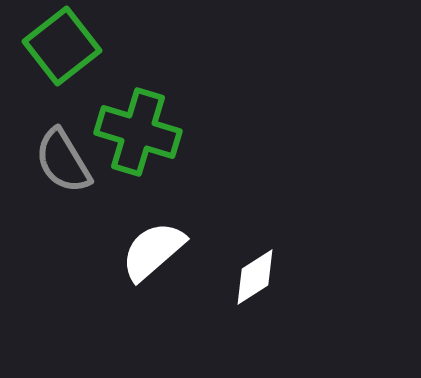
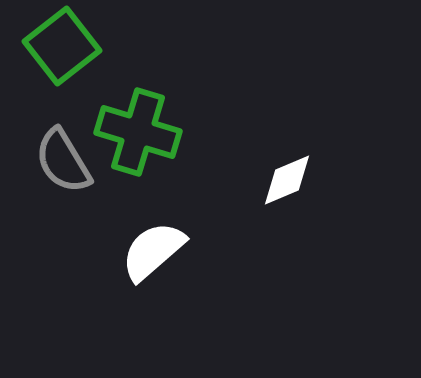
white diamond: moved 32 px right, 97 px up; rotated 10 degrees clockwise
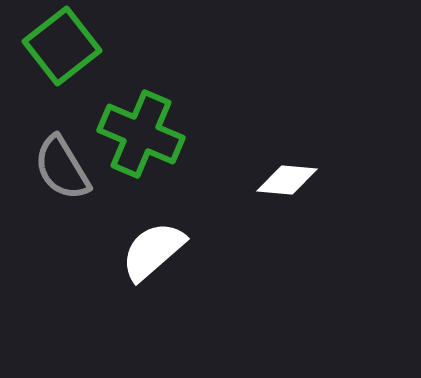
green cross: moved 3 px right, 2 px down; rotated 6 degrees clockwise
gray semicircle: moved 1 px left, 7 px down
white diamond: rotated 28 degrees clockwise
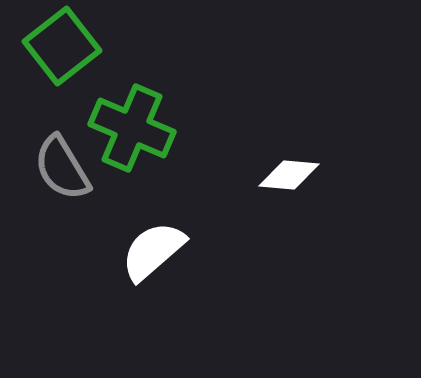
green cross: moved 9 px left, 6 px up
white diamond: moved 2 px right, 5 px up
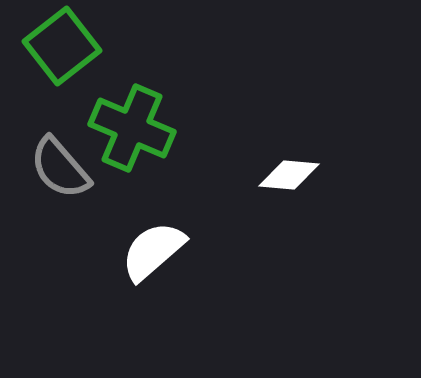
gray semicircle: moved 2 px left; rotated 10 degrees counterclockwise
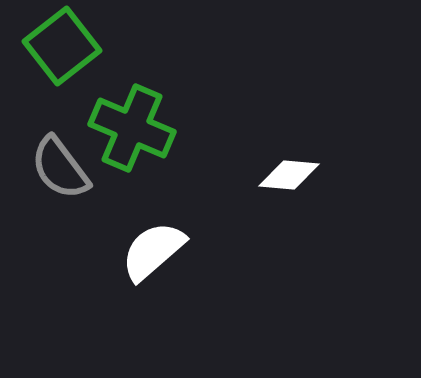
gray semicircle: rotated 4 degrees clockwise
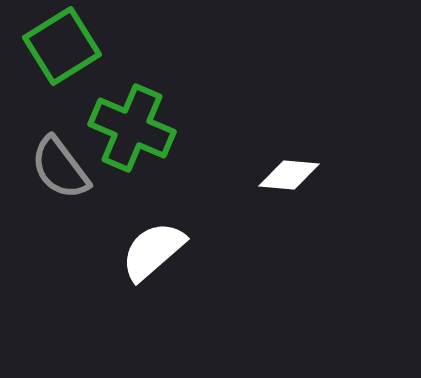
green square: rotated 6 degrees clockwise
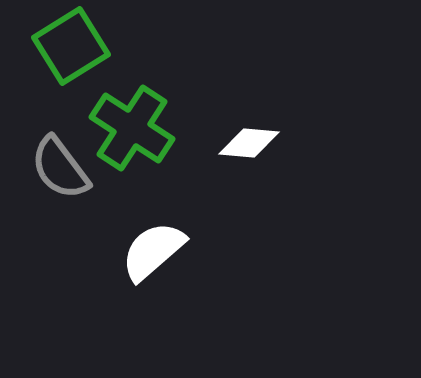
green square: moved 9 px right
green cross: rotated 10 degrees clockwise
white diamond: moved 40 px left, 32 px up
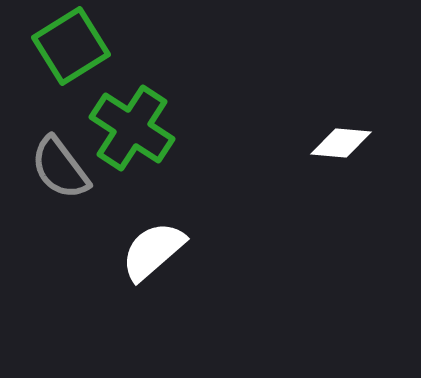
white diamond: moved 92 px right
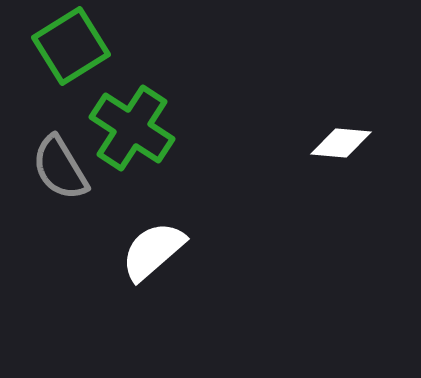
gray semicircle: rotated 6 degrees clockwise
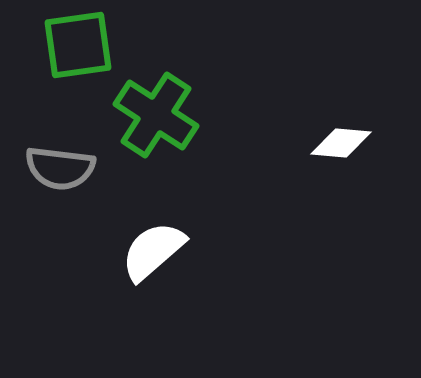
green square: moved 7 px right, 1 px up; rotated 24 degrees clockwise
green cross: moved 24 px right, 13 px up
gray semicircle: rotated 52 degrees counterclockwise
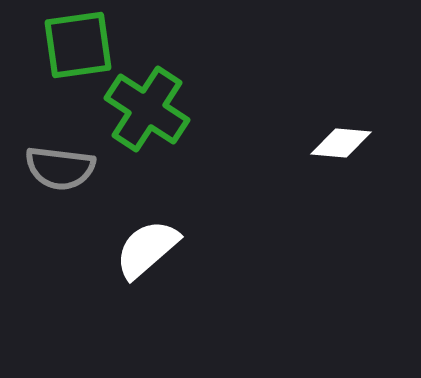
green cross: moved 9 px left, 6 px up
white semicircle: moved 6 px left, 2 px up
